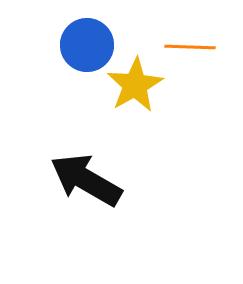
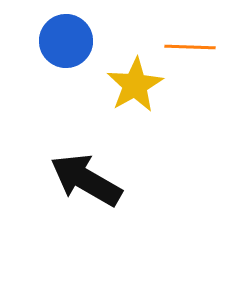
blue circle: moved 21 px left, 4 px up
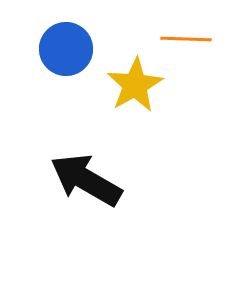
blue circle: moved 8 px down
orange line: moved 4 px left, 8 px up
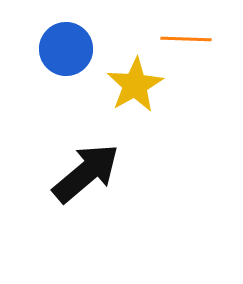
black arrow: moved 7 px up; rotated 110 degrees clockwise
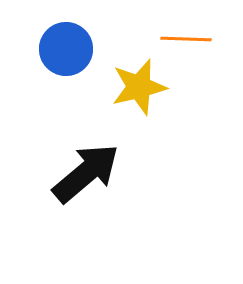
yellow star: moved 4 px right, 2 px down; rotated 16 degrees clockwise
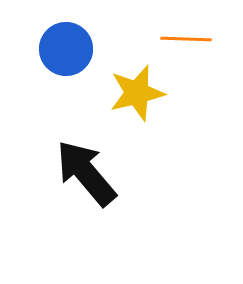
yellow star: moved 2 px left, 6 px down
black arrow: rotated 90 degrees counterclockwise
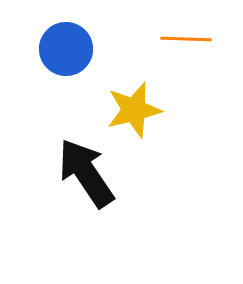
yellow star: moved 3 px left, 17 px down
black arrow: rotated 6 degrees clockwise
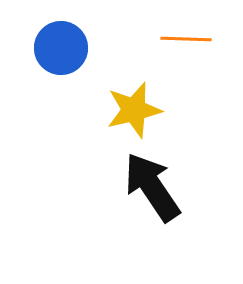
blue circle: moved 5 px left, 1 px up
black arrow: moved 66 px right, 14 px down
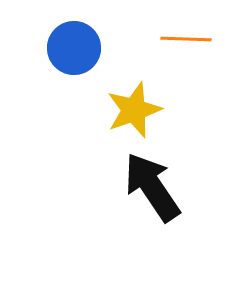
blue circle: moved 13 px right
yellow star: rotated 6 degrees counterclockwise
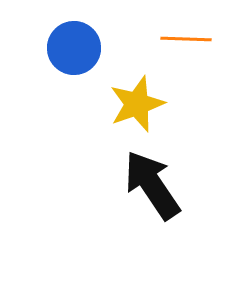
yellow star: moved 3 px right, 6 px up
black arrow: moved 2 px up
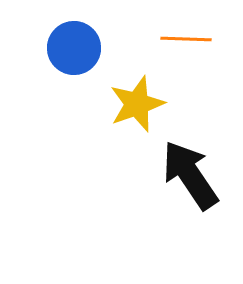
black arrow: moved 38 px right, 10 px up
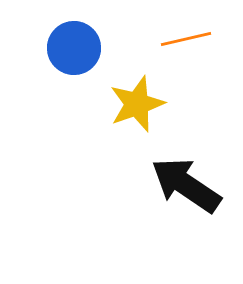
orange line: rotated 15 degrees counterclockwise
black arrow: moved 4 px left, 10 px down; rotated 22 degrees counterclockwise
